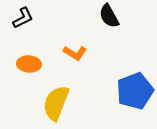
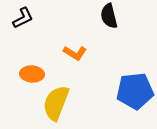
black semicircle: rotated 15 degrees clockwise
orange ellipse: moved 3 px right, 10 px down
blue pentagon: rotated 15 degrees clockwise
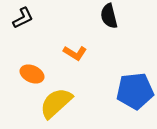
orange ellipse: rotated 20 degrees clockwise
yellow semicircle: rotated 27 degrees clockwise
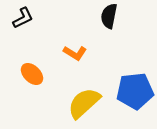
black semicircle: rotated 25 degrees clockwise
orange ellipse: rotated 20 degrees clockwise
yellow semicircle: moved 28 px right
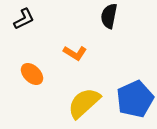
black L-shape: moved 1 px right, 1 px down
blue pentagon: moved 8 px down; rotated 18 degrees counterclockwise
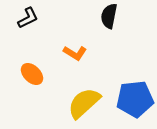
black L-shape: moved 4 px right, 1 px up
blue pentagon: rotated 18 degrees clockwise
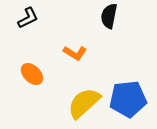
blue pentagon: moved 7 px left
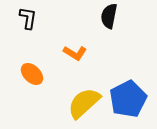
black L-shape: rotated 55 degrees counterclockwise
blue pentagon: rotated 21 degrees counterclockwise
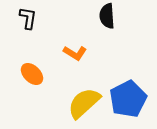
black semicircle: moved 2 px left; rotated 15 degrees counterclockwise
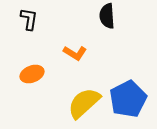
black L-shape: moved 1 px right, 1 px down
orange ellipse: rotated 65 degrees counterclockwise
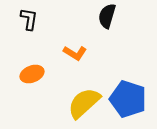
black semicircle: rotated 20 degrees clockwise
blue pentagon: rotated 27 degrees counterclockwise
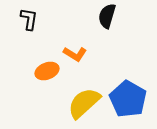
orange L-shape: moved 1 px down
orange ellipse: moved 15 px right, 3 px up
blue pentagon: rotated 12 degrees clockwise
